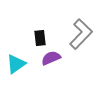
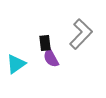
black rectangle: moved 5 px right, 5 px down
purple semicircle: rotated 96 degrees counterclockwise
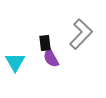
cyan triangle: moved 1 px left, 2 px up; rotated 25 degrees counterclockwise
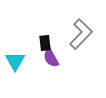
cyan triangle: moved 1 px up
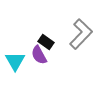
black rectangle: moved 1 px right, 1 px up; rotated 49 degrees counterclockwise
purple semicircle: moved 12 px left, 3 px up
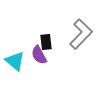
black rectangle: rotated 49 degrees clockwise
cyan triangle: rotated 20 degrees counterclockwise
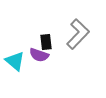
gray L-shape: moved 3 px left
purple semicircle: rotated 42 degrees counterclockwise
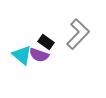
black rectangle: rotated 49 degrees counterclockwise
cyan triangle: moved 7 px right, 6 px up
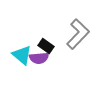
black rectangle: moved 4 px down
purple semicircle: moved 3 px down; rotated 24 degrees counterclockwise
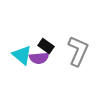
gray L-shape: moved 17 px down; rotated 20 degrees counterclockwise
